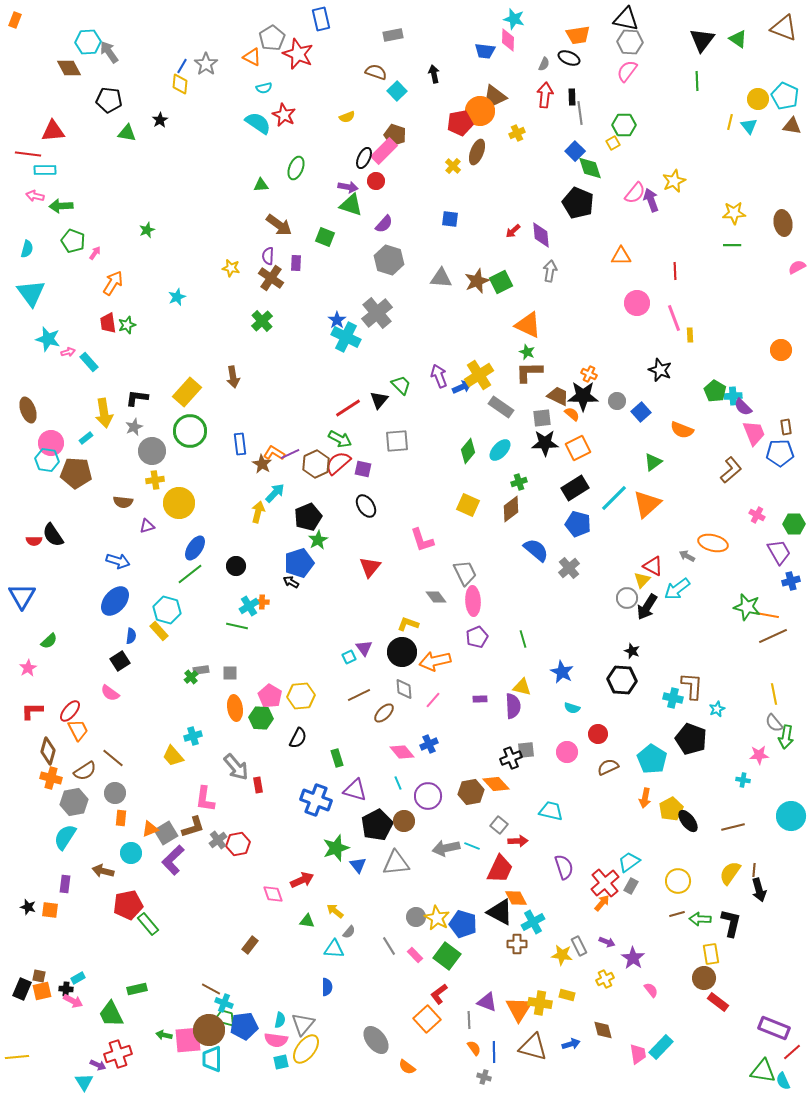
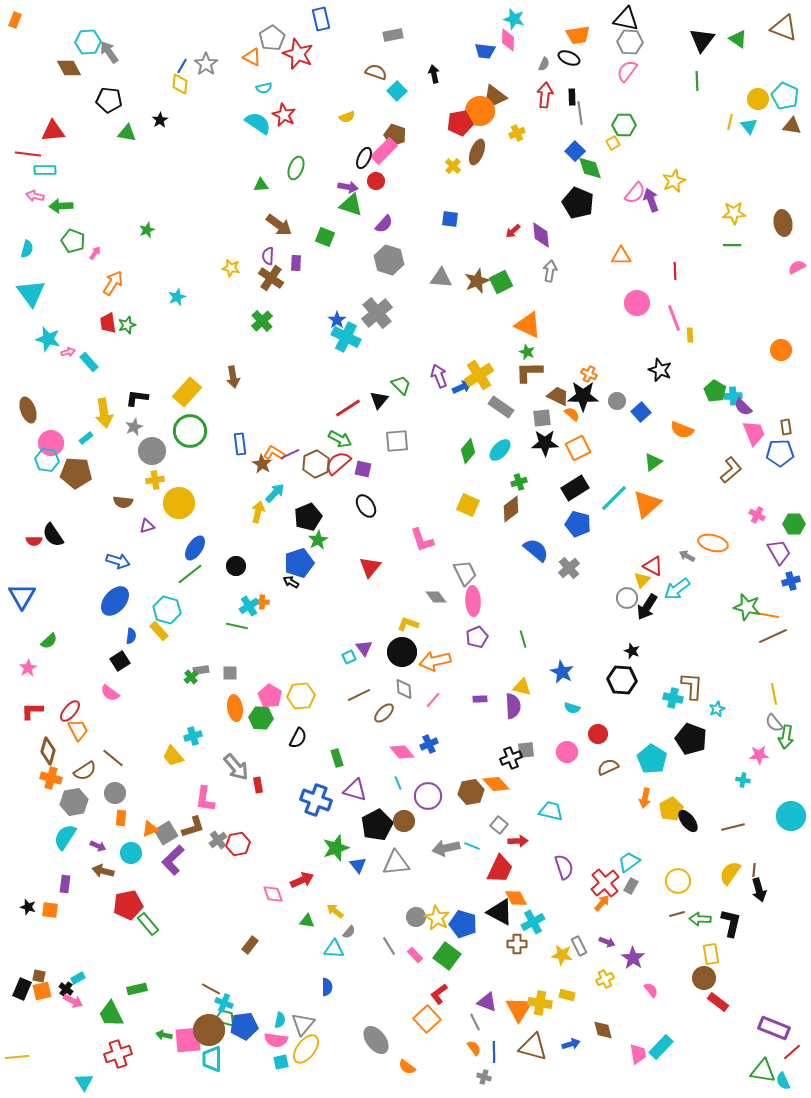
black cross at (66, 989): rotated 32 degrees clockwise
gray line at (469, 1020): moved 6 px right, 2 px down; rotated 24 degrees counterclockwise
purple arrow at (98, 1065): moved 219 px up
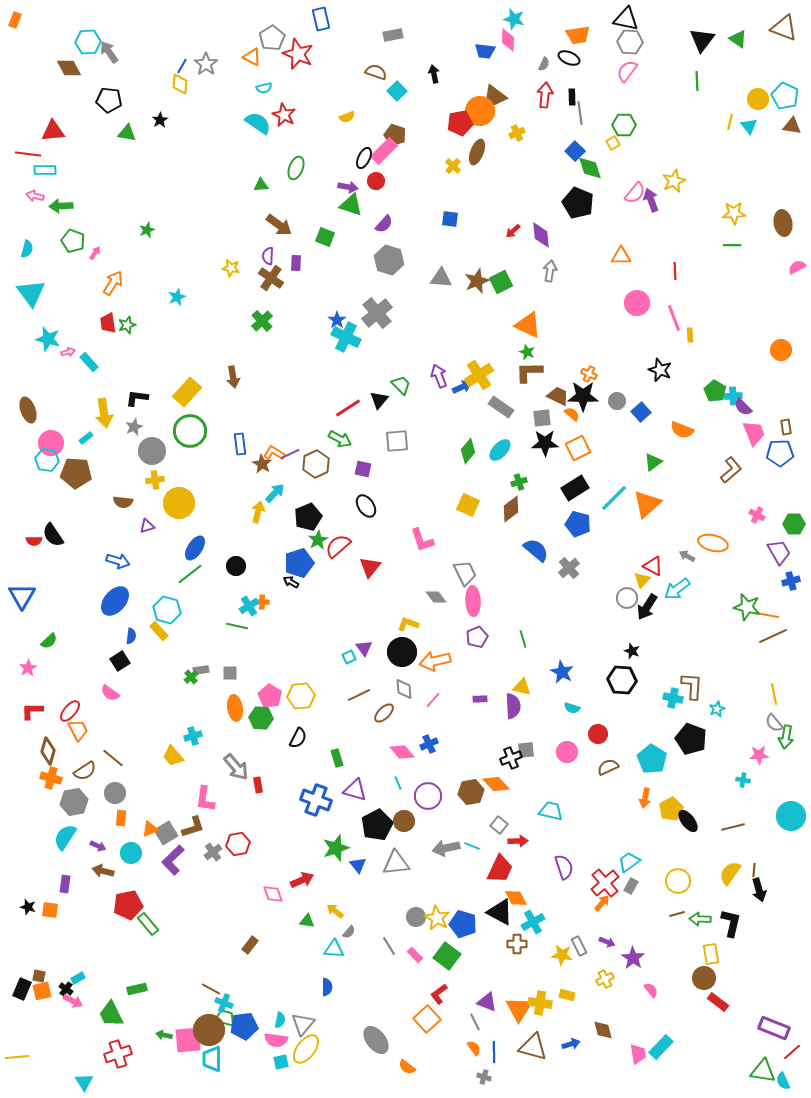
red semicircle at (338, 463): moved 83 px down
gray cross at (218, 840): moved 5 px left, 12 px down
